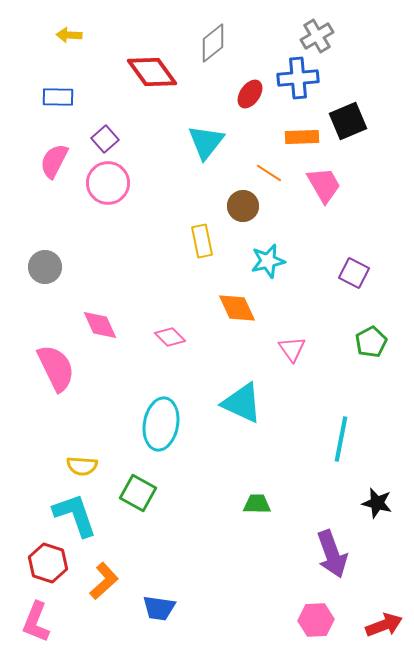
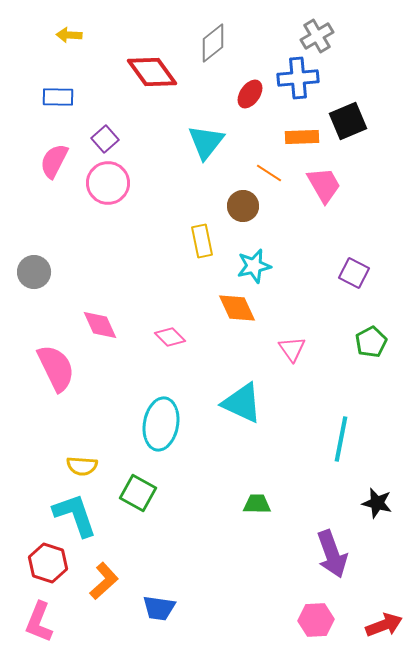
cyan star at (268, 261): moved 14 px left, 5 px down
gray circle at (45, 267): moved 11 px left, 5 px down
pink L-shape at (36, 622): moved 3 px right
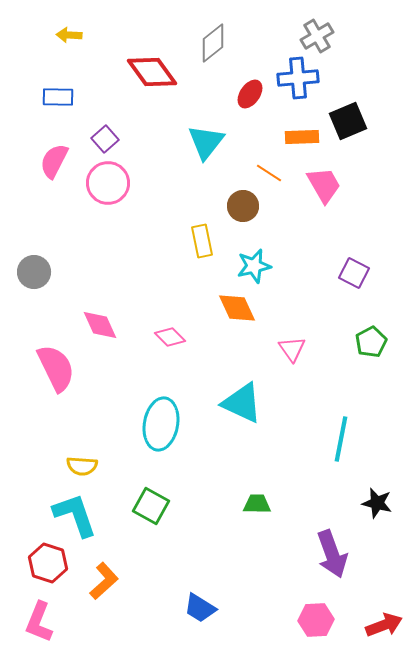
green square at (138, 493): moved 13 px right, 13 px down
blue trapezoid at (159, 608): moved 41 px right; rotated 24 degrees clockwise
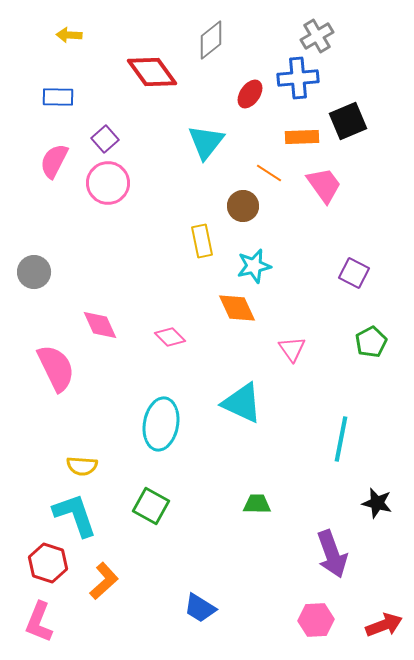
gray diamond at (213, 43): moved 2 px left, 3 px up
pink trapezoid at (324, 185): rotated 6 degrees counterclockwise
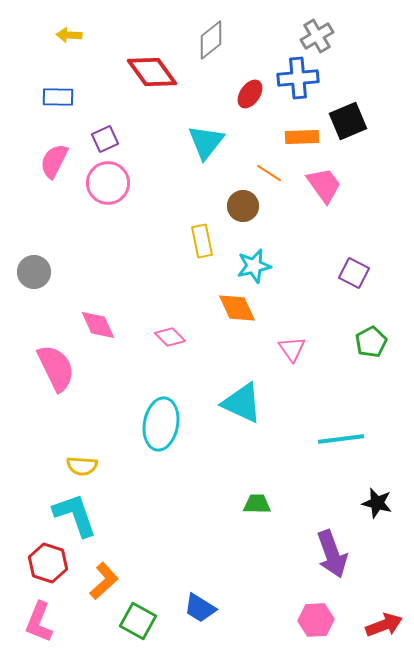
purple square at (105, 139): rotated 16 degrees clockwise
pink diamond at (100, 325): moved 2 px left
cyan line at (341, 439): rotated 72 degrees clockwise
green square at (151, 506): moved 13 px left, 115 px down
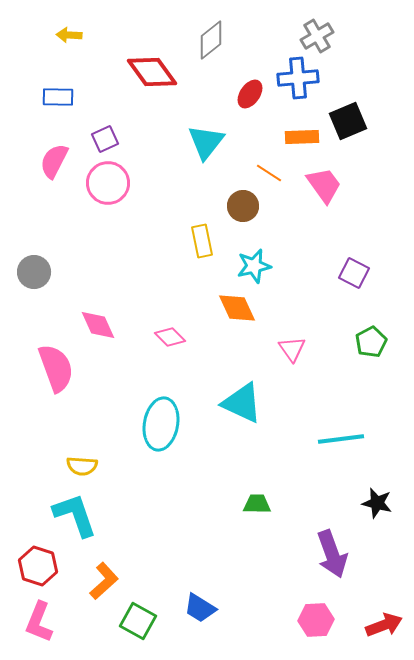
pink semicircle at (56, 368): rotated 6 degrees clockwise
red hexagon at (48, 563): moved 10 px left, 3 px down
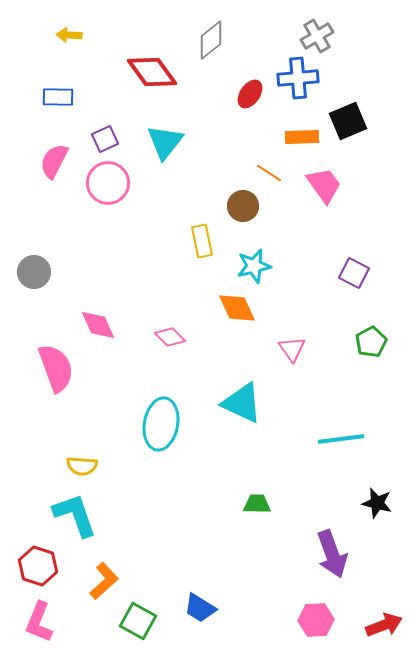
cyan triangle at (206, 142): moved 41 px left
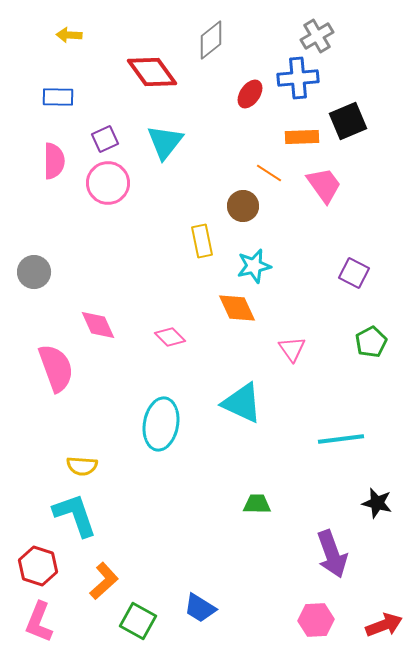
pink semicircle at (54, 161): rotated 153 degrees clockwise
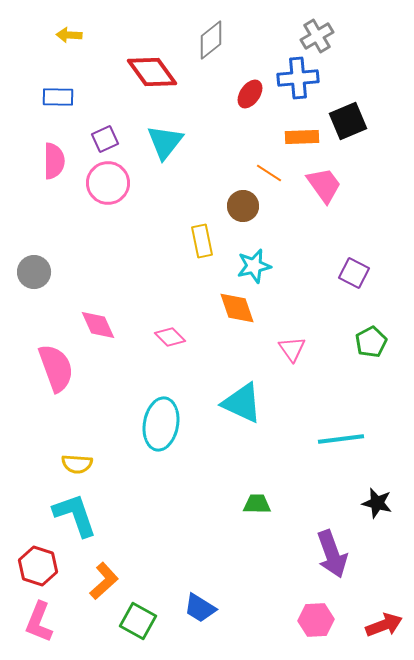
orange diamond at (237, 308): rotated 6 degrees clockwise
yellow semicircle at (82, 466): moved 5 px left, 2 px up
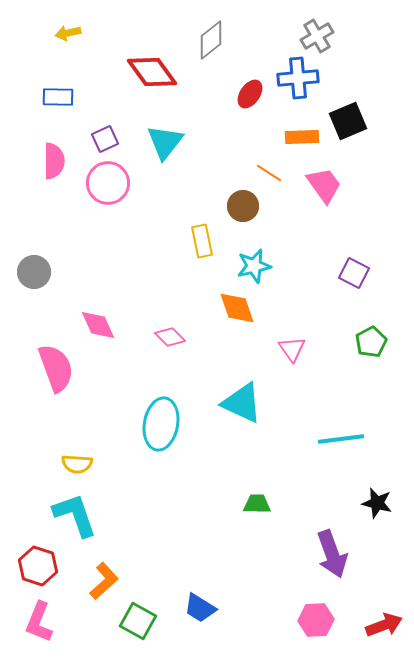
yellow arrow at (69, 35): moved 1 px left, 2 px up; rotated 15 degrees counterclockwise
